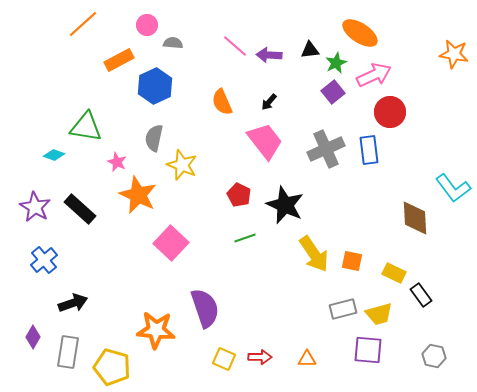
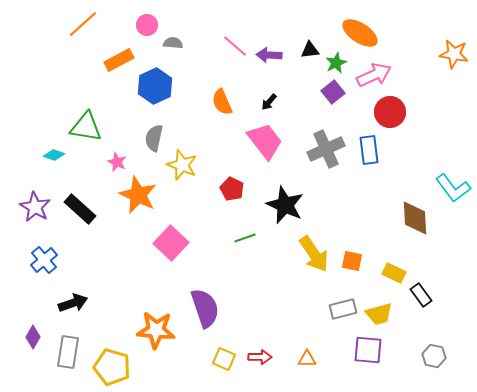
red pentagon at (239, 195): moved 7 px left, 6 px up
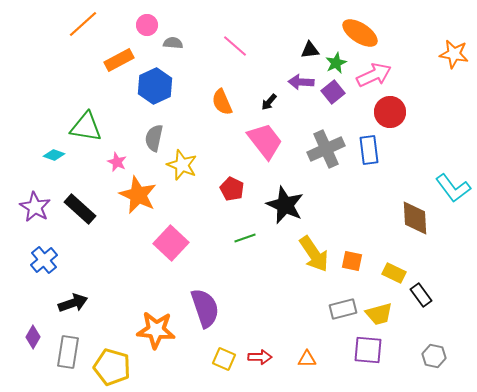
purple arrow at (269, 55): moved 32 px right, 27 px down
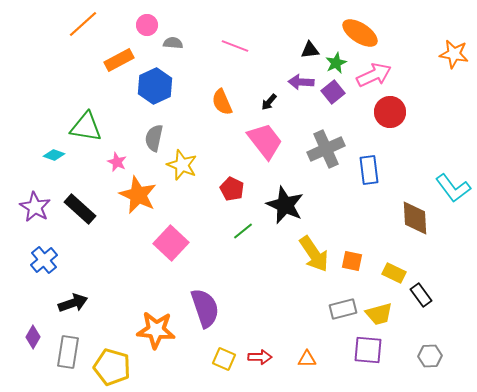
pink line at (235, 46): rotated 20 degrees counterclockwise
blue rectangle at (369, 150): moved 20 px down
green line at (245, 238): moved 2 px left, 7 px up; rotated 20 degrees counterclockwise
gray hexagon at (434, 356): moved 4 px left; rotated 15 degrees counterclockwise
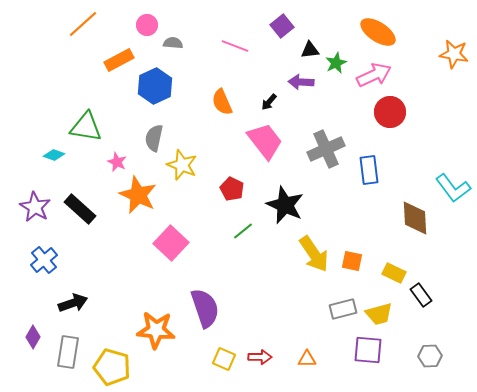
orange ellipse at (360, 33): moved 18 px right, 1 px up
purple square at (333, 92): moved 51 px left, 66 px up
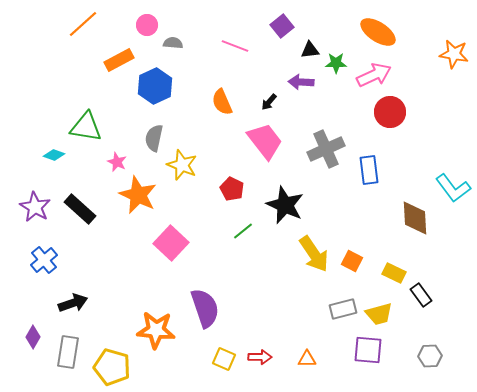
green star at (336, 63): rotated 25 degrees clockwise
orange square at (352, 261): rotated 15 degrees clockwise
